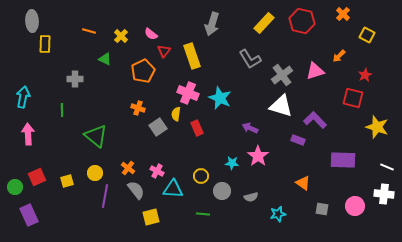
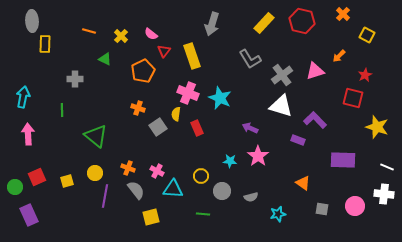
cyan star at (232, 163): moved 2 px left, 2 px up
orange cross at (128, 168): rotated 16 degrees counterclockwise
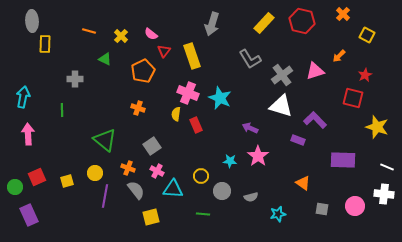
gray square at (158, 127): moved 6 px left, 19 px down
red rectangle at (197, 128): moved 1 px left, 3 px up
green triangle at (96, 136): moved 9 px right, 4 px down
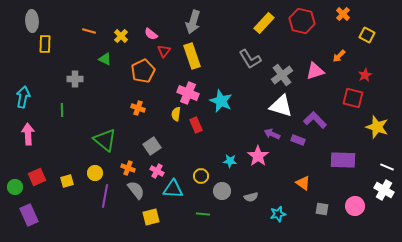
gray arrow at (212, 24): moved 19 px left, 2 px up
cyan star at (220, 98): moved 1 px right, 3 px down
purple arrow at (250, 128): moved 22 px right, 6 px down
white cross at (384, 194): moved 4 px up; rotated 24 degrees clockwise
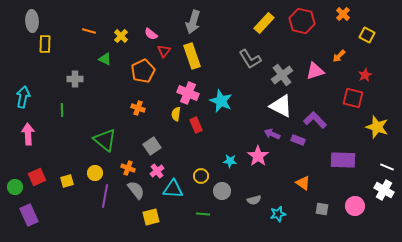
white triangle at (281, 106): rotated 10 degrees clockwise
pink cross at (157, 171): rotated 24 degrees clockwise
gray semicircle at (251, 197): moved 3 px right, 3 px down
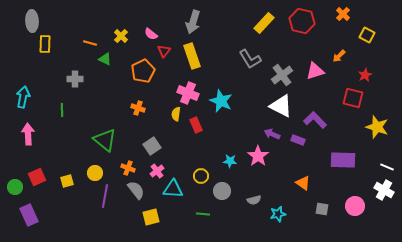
orange line at (89, 31): moved 1 px right, 12 px down
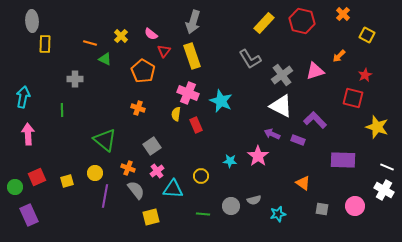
orange pentagon at (143, 71): rotated 15 degrees counterclockwise
gray circle at (222, 191): moved 9 px right, 15 px down
